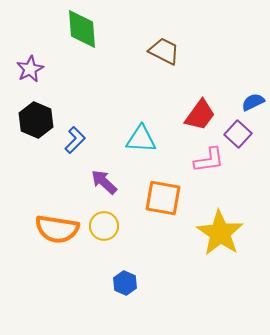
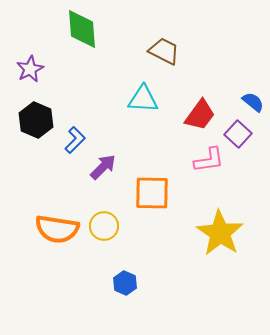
blue semicircle: rotated 65 degrees clockwise
cyan triangle: moved 2 px right, 40 px up
purple arrow: moved 1 px left, 15 px up; rotated 92 degrees clockwise
orange square: moved 11 px left, 5 px up; rotated 9 degrees counterclockwise
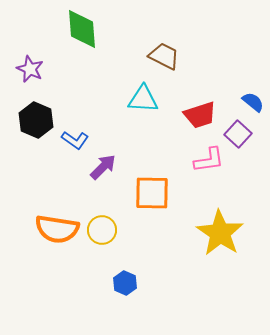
brown trapezoid: moved 5 px down
purple star: rotated 20 degrees counterclockwise
red trapezoid: rotated 36 degrees clockwise
blue L-shape: rotated 80 degrees clockwise
yellow circle: moved 2 px left, 4 px down
